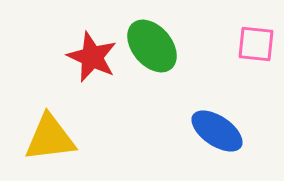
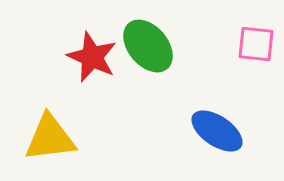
green ellipse: moved 4 px left
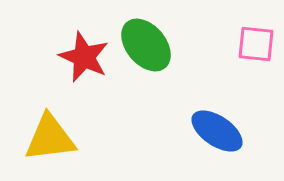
green ellipse: moved 2 px left, 1 px up
red star: moved 8 px left
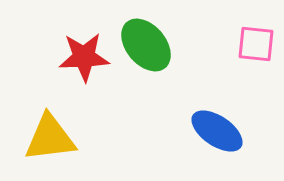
red star: rotated 27 degrees counterclockwise
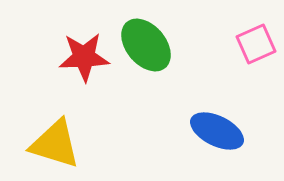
pink square: rotated 30 degrees counterclockwise
blue ellipse: rotated 8 degrees counterclockwise
yellow triangle: moved 5 px right, 6 px down; rotated 24 degrees clockwise
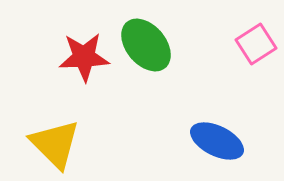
pink square: rotated 9 degrees counterclockwise
blue ellipse: moved 10 px down
yellow triangle: rotated 28 degrees clockwise
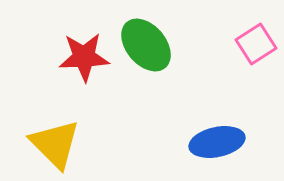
blue ellipse: moved 1 px down; rotated 38 degrees counterclockwise
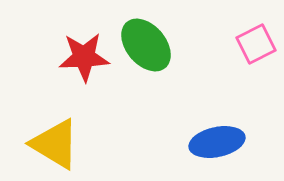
pink square: rotated 6 degrees clockwise
yellow triangle: rotated 14 degrees counterclockwise
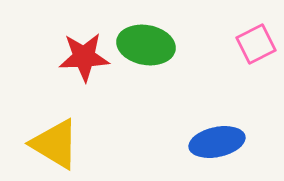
green ellipse: rotated 40 degrees counterclockwise
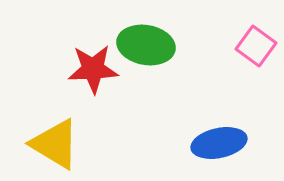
pink square: moved 2 px down; rotated 27 degrees counterclockwise
red star: moved 9 px right, 12 px down
blue ellipse: moved 2 px right, 1 px down
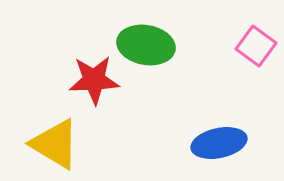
red star: moved 1 px right, 11 px down
